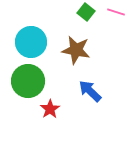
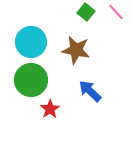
pink line: rotated 30 degrees clockwise
green circle: moved 3 px right, 1 px up
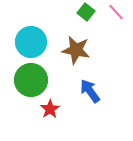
blue arrow: rotated 10 degrees clockwise
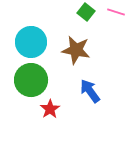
pink line: rotated 30 degrees counterclockwise
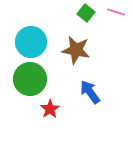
green square: moved 1 px down
green circle: moved 1 px left, 1 px up
blue arrow: moved 1 px down
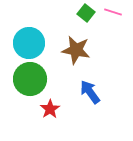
pink line: moved 3 px left
cyan circle: moved 2 px left, 1 px down
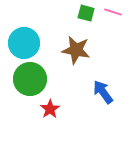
green square: rotated 24 degrees counterclockwise
cyan circle: moved 5 px left
blue arrow: moved 13 px right
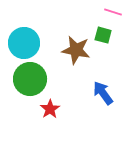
green square: moved 17 px right, 22 px down
blue arrow: moved 1 px down
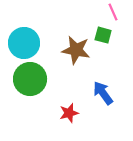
pink line: rotated 48 degrees clockwise
red star: moved 19 px right, 4 px down; rotated 18 degrees clockwise
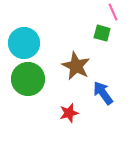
green square: moved 1 px left, 2 px up
brown star: moved 16 px down; rotated 16 degrees clockwise
green circle: moved 2 px left
